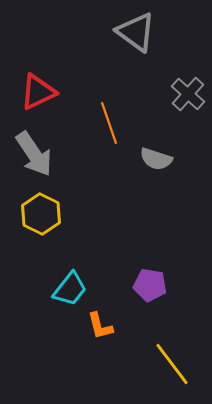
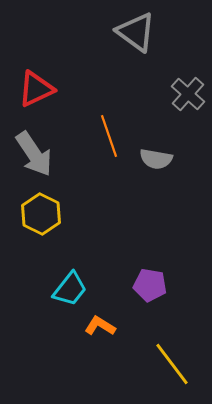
red triangle: moved 2 px left, 3 px up
orange line: moved 13 px down
gray semicircle: rotated 8 degrees counterclockwise
orange L-shape: rotated 136 degrees clockwise
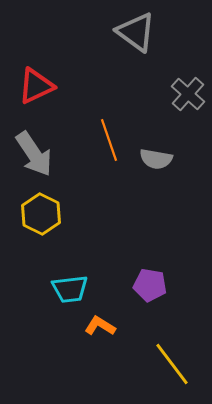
red triangle: moved 3 px up
orange line: moved 4 px down
cyan trapezoid: rotated 45 degrees clockwise
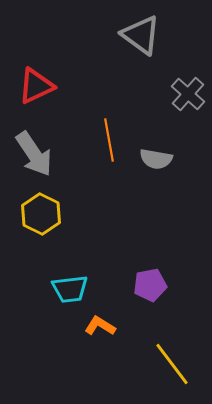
gray triangle: moved 5 px right, 3 px down
orange line: rotated 9 degrees clockwise
purple pentagon: rotated 20 degrees counterclockwise
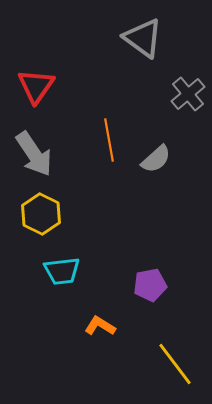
gray triangle: moved 2 px right, 3 px down
red triangle: rotated 30 degrees counterclockwise
gray cross: rotated 8 degrees clockwise
gray semicircle: rotated 52 degrees counterclockwise
cyan trapezoid: moved 8 px left, 18 px up
yellow line: moved 3 px right
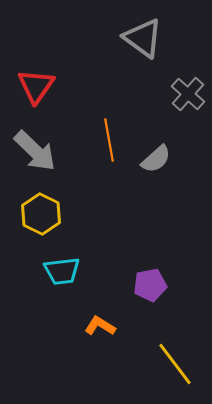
gray cross: rotated 8 degrees counterclockwise
gray arrow: moved 1 px right, 3 px up; rotated 12 degrees counterclockwise
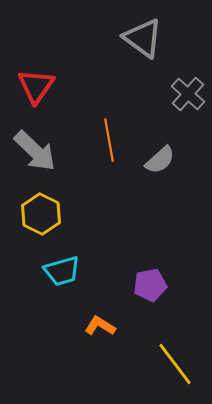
gray semicircle: moved 4 px right, 1 px down
cyan trapezoid: rotated 9 degrees counterclockwise
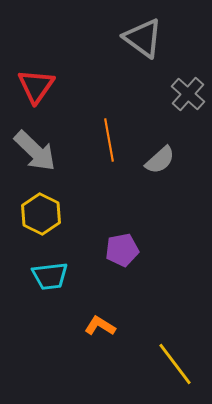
cyan trapezoid: moved 12 px left, 5 px down; rotated 9 degrees clockwise
purple pentagon: moved 28 px left, 35 px up
